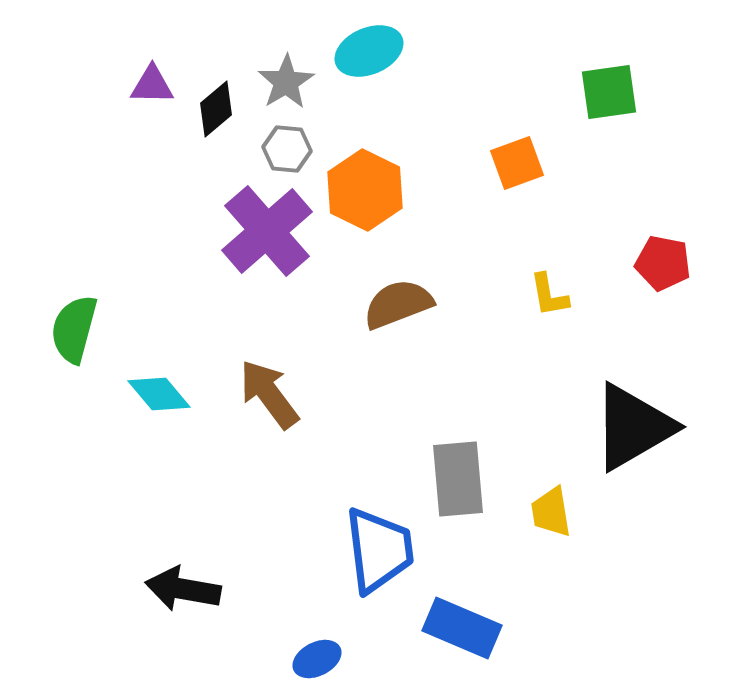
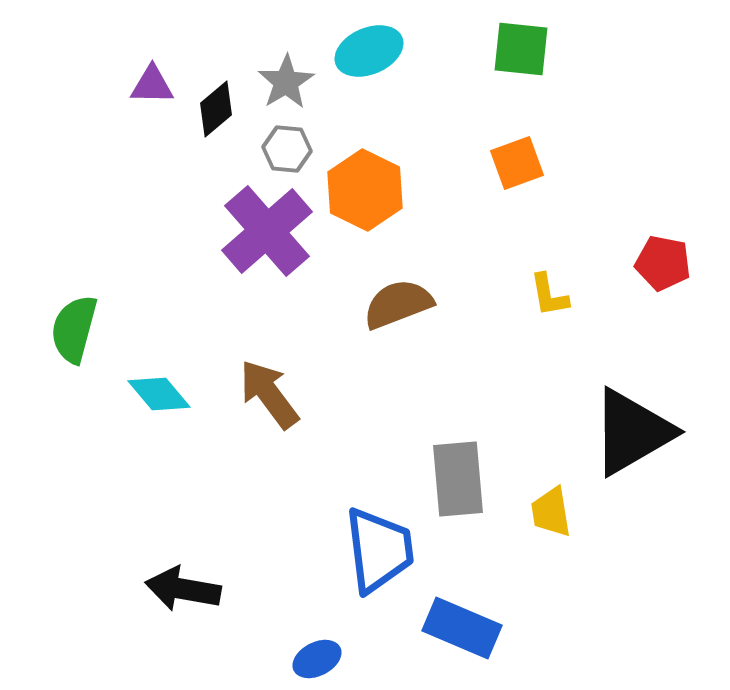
green square: moved 88 px left, 43 px up; rotated 14 degrees clockwise
black triangle: moved 1 px left, 5 px down
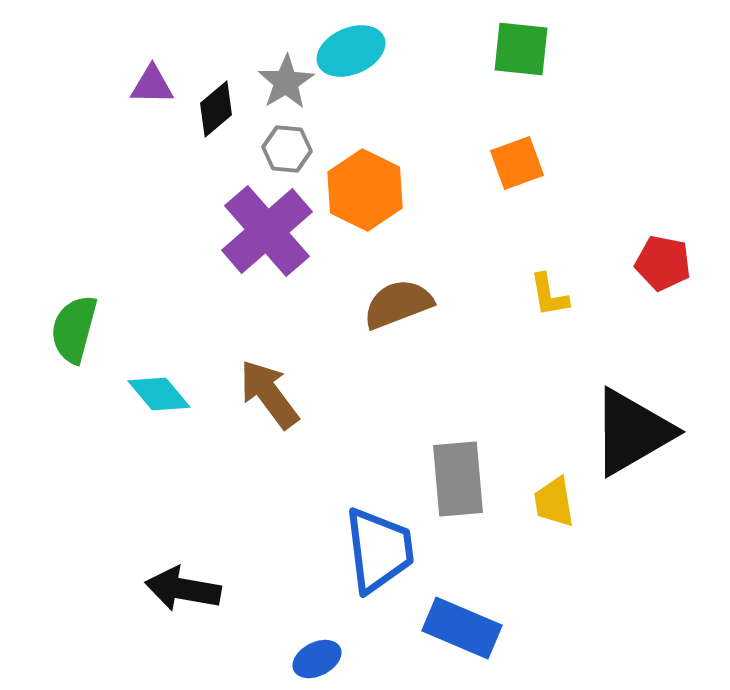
cyan ellipse: moved 18 px left
yellow trapezoid: moved 3 px right, 10 px up
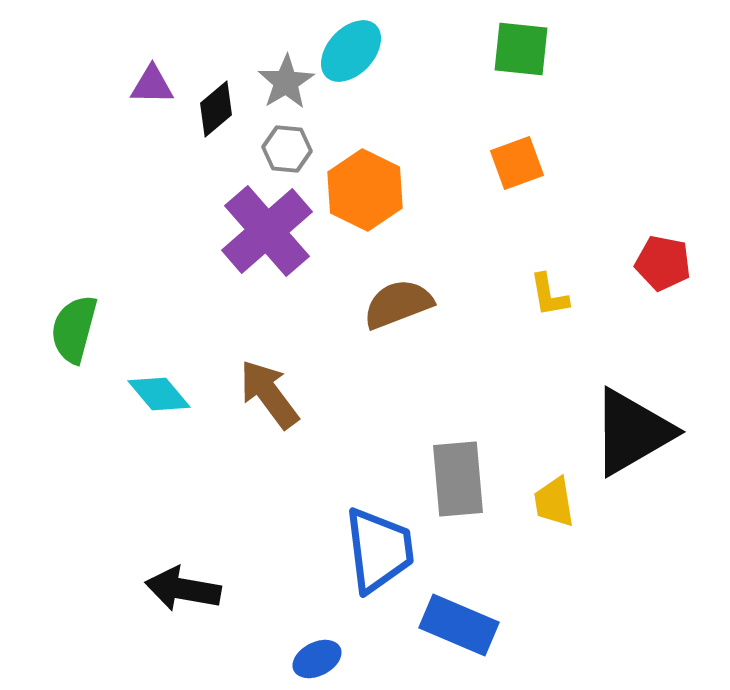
cyan ellipse: rotated 24 degrees counterclockwise
blue rectangle: moved 3 px left, 3 px up
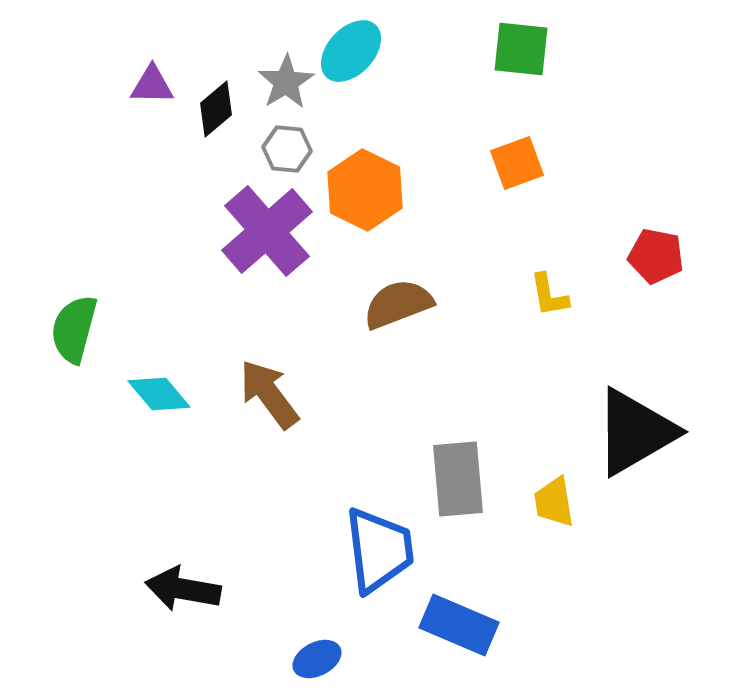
red pentagon: moved 7 px left, 7 px up
black triangle: moved 3 px right
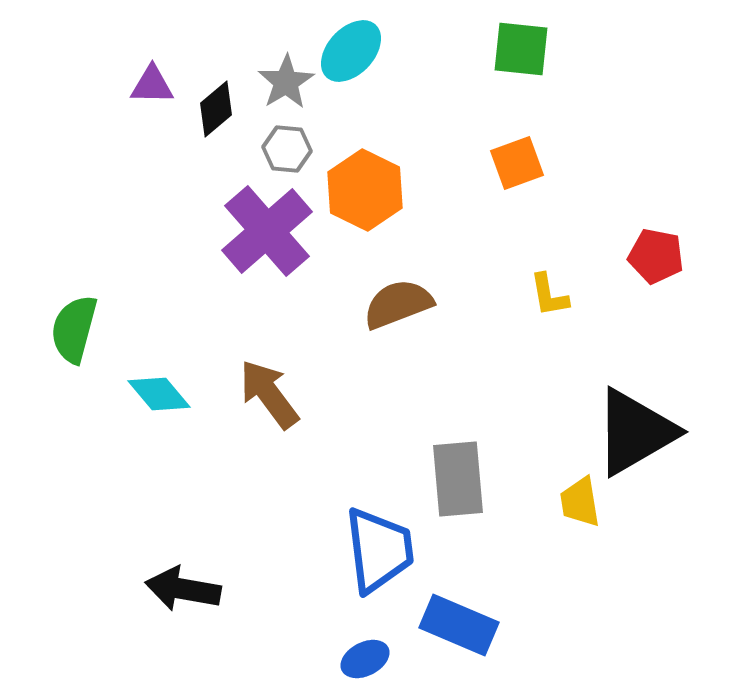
yellow trapezoid: moved 26 px right
blue ellipse: moved 48 px right
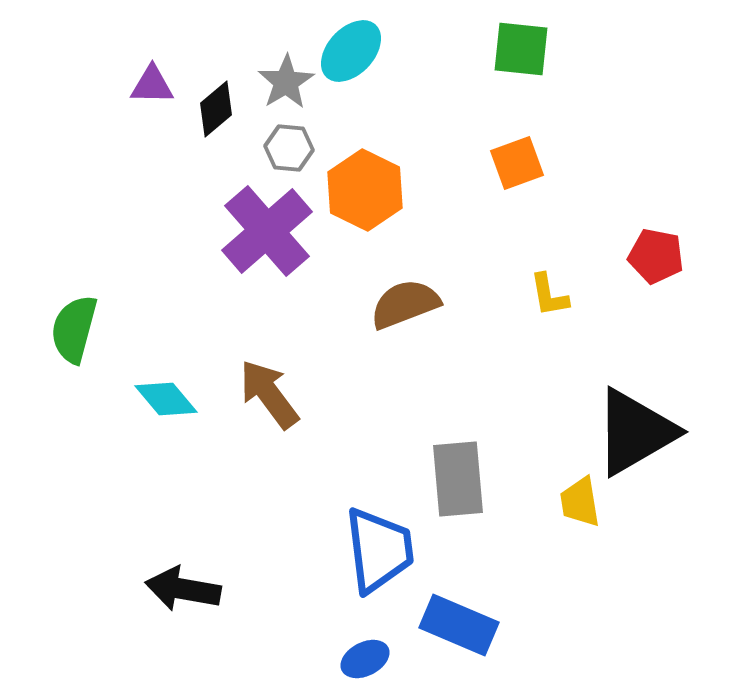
gray hexagon: moved 2 px right, 1 px up
brown semicircle: moved 7 px right
cyan diamond: moved 7 px right, 5 px down
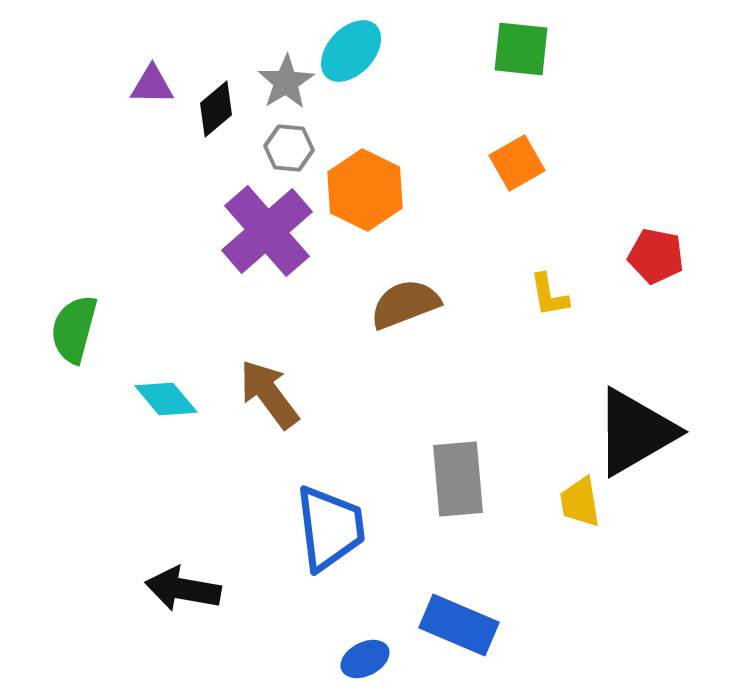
orange square: rotated 10 degrees counterclockwise
blue trapezoid: moved 49 px left, 22 px up
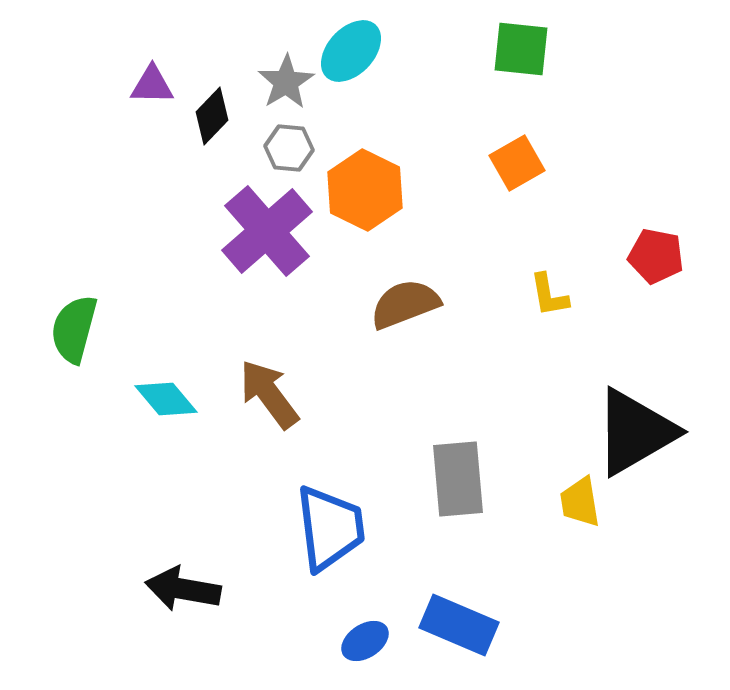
black diamond: moved 4 px left, 7 px down; rotated 6 degrees counterclockwise
blue ellipse: moved 18 px up; rotated 6 degrees counterclockwise
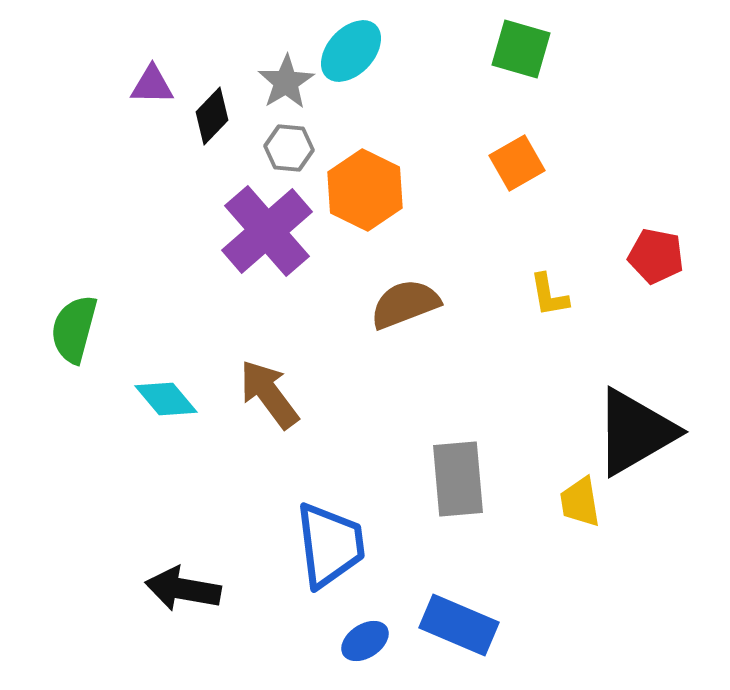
green square: rotated 10 degrees clockwise
blue trapezoid: moved 17 px down
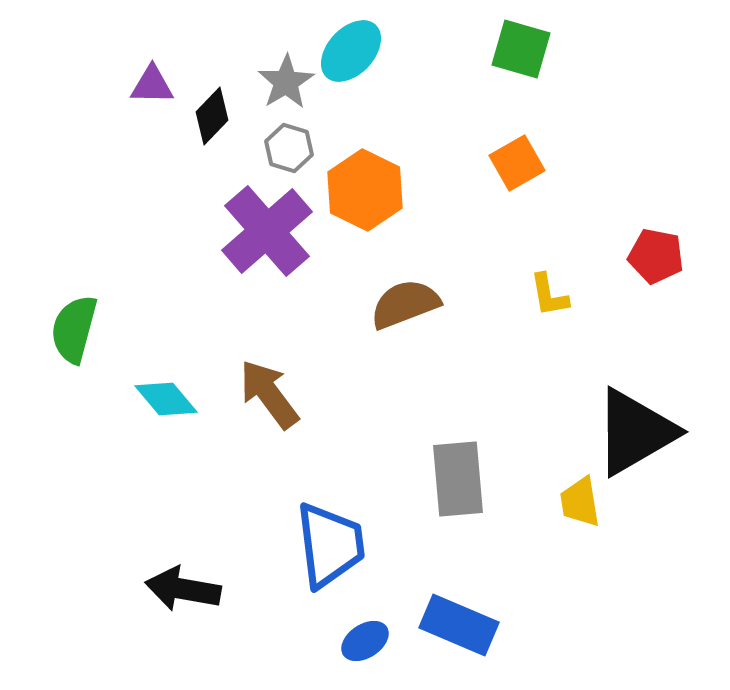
gray hexagon: rotated 12 degrees clockwise
